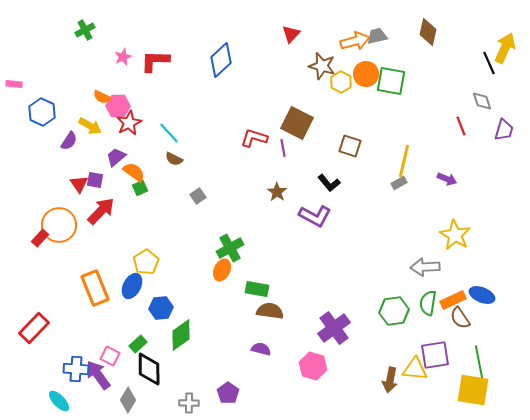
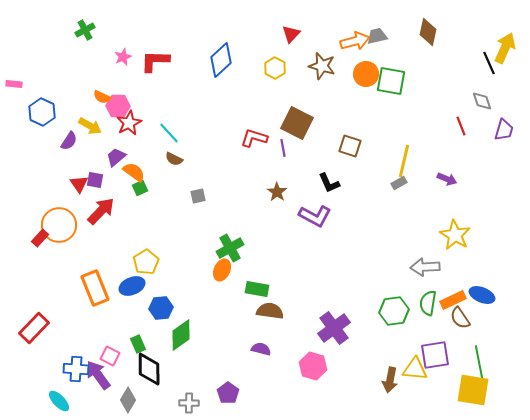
yellow hexagon at (341, 82): moved 66 px left, 14 px up
black L-shape at (329, 183): rotated 15 degrees clockwise
gray square at (198, 196): rotated 21 degrees clockwise
blue ellipse at (132, 286): rotated 40 degrees clockwise
green rectangle at (138, 344): rotated 72 degrees counterclockwise
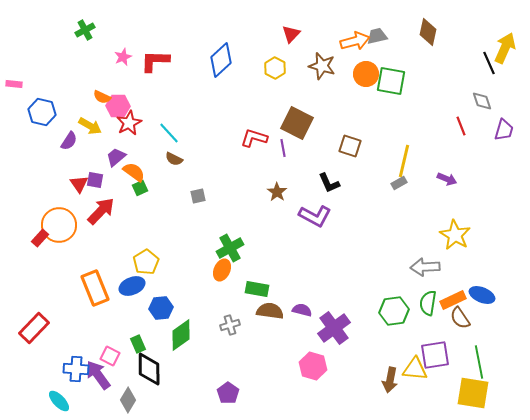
blue hexagon at (42, 112): rotated 12 degrees counterclockwise
purple semicircle at (261, 349): moved 41 px right, 39 px up
yellow square at (473, 390): moved 3 px down
gray cross at (189, 403): moved 41 px right, 78 px up; rotated 18 degrees counterclockwise
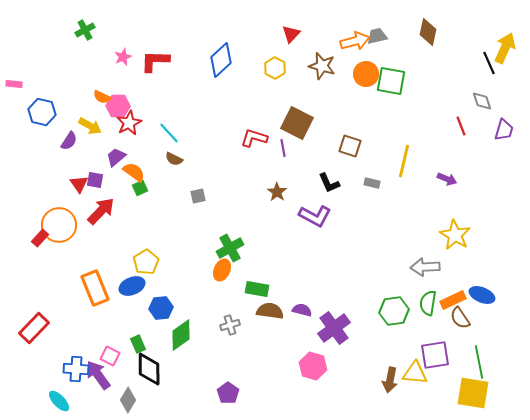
gray rectangle at (399, 183): moved 27 px left; rotated 42 degrees clockwise
yellow triangle at (415, 369): moved 4 px down
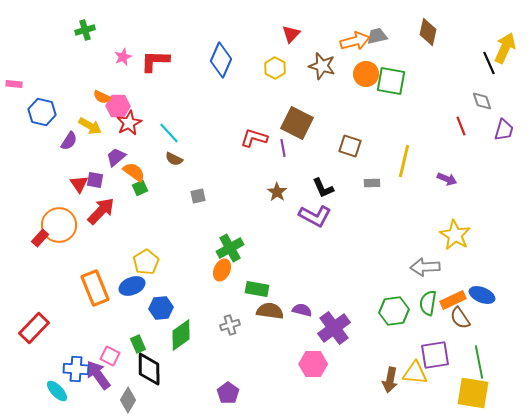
green cross at (85, 30): rotated 12 degrees clockwise
blue diamond at (221, 60): rotated 24 degrees counterclockwise
black L-shape at (329, 183): moved 6 px left, 5 px down
gray rectangle at (372, 183): rotated 14 degrees counterclockwise
pink hexagon at (313, 366): moved 2 px up; rotated 16 degrees counterclockwise
cyan ellipse at (59, 401): moved 2 px left, 10 px up
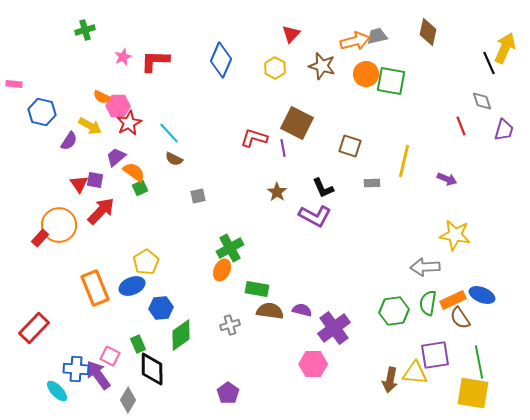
yellow star at (455, 235): rotated 20 degrees counterclockwise
black diamond at (149, 369): moved 3 px right
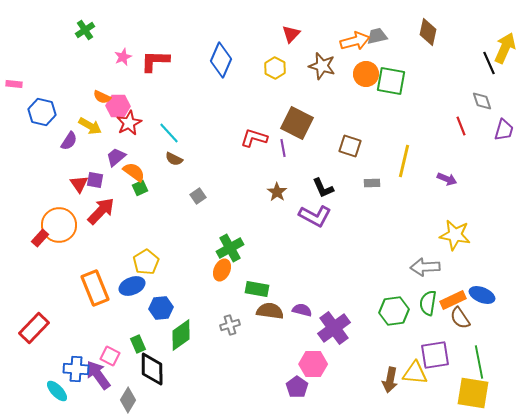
green cross at (85, 30): rotated 18 degrees counterclockwise
gray square at (198, 196): rotated 21 degrees counterclockwise
purple pentagon at (228, 393): moved 69 px right, 6 px up
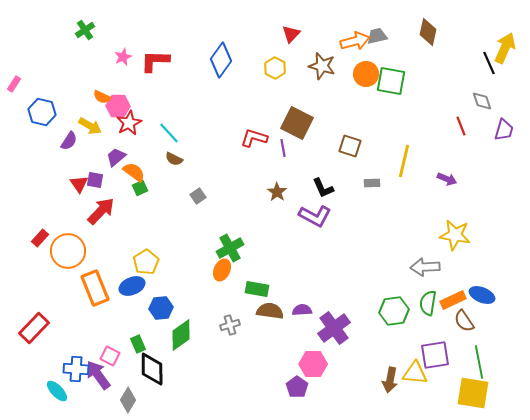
blue diamond at (221, 60): rotated 12 degrees clockwise
pink rectangle at (14, 84): rotated 63 degrees counterclockwise
orange circle at (59, 225): moved 9 px right, 26 px down
purple semicircle at (302, 310): rotated 18 degrees counterclockwise
brown semicircle at (460, 318): moved 4 px right, 3 px down
